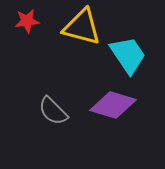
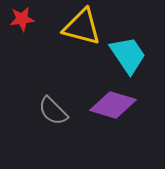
red star: moved 5 px left, 2 px up
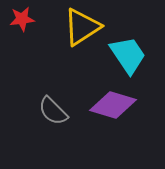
yellow triangle: rotated 48 degrees counterclockwise
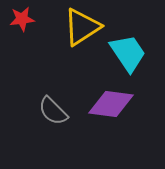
cyan trapezoid: moved 2 px up
purple diamond: moved 2 px left, 1 px up; rotated 9 degrees counterclockwise
